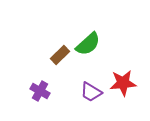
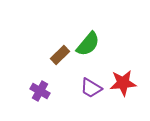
green semicircle: rotated 8 degrees counterclockwise
purple trapezoid: moved 4 px up
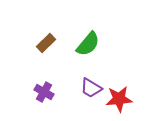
brown rectangle: moved 14 px left, 12 px up
red star: moved 4 px left, 16 px down
purple cross: moved 4 px right, 1 px down
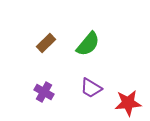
red star: moved 9 px right, 4 px down
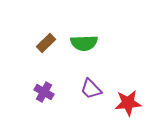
green semicircle: moved 4 px left, 1 px up; rotated 48 degrees clockwise
purple trapezoid: moved 1 px down; rotated 15 degrees clockwise
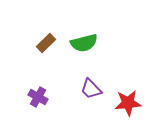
green semicircle: rotated 12 degrees counterclockwise
purple cross: moved 6 px left, 5 px down
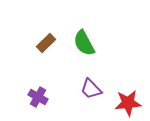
green semicircle: rotated 76 degrees clockwise
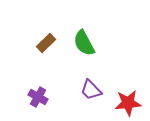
purple trapezoid: moved 1 px down
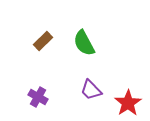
brown rectangle: moved 3 px left, 2 px up
red star: rotated 28 degrees counterclockwise
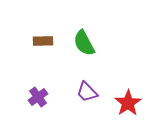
brown rectangle: rotated 42 degrees clockwise
purple trapezoid: moved 4 px left, 2 px down
purple cross: rotated 24 degrees clockwise
